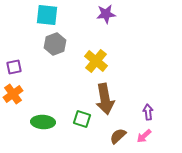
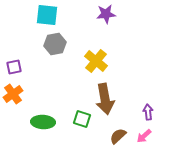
gray hexagon: rotated 10 degrees clockwise
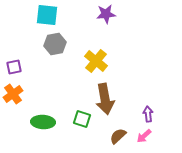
purple arrow: moved 2 px down
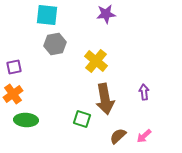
purple arrow: moved 4 px left, 22 px up
green ellipse: moved 17 px left, 2 px up
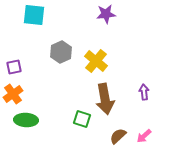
cyan square: moved 13 px left
gray hexagon: moved 6 px right, 8 px down; rotated 15 degrees counterclockwise
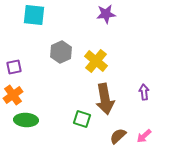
orange cross: moved 1 px down
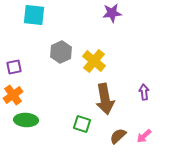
purple star: moved 6 px right, 1 px up
yellow cross: moved 2 px left
green square: moved 5 px down
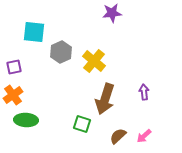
cyan square: moved 17 px down
brown arrow: rotated 28 degrees clockwise
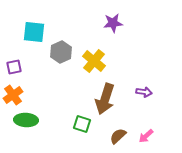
purple star: moved 1 px right, 10 px down
purple arrow: rotated 105 degrees clockwise
pink arrow: moved 2 px right
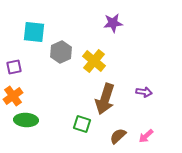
orange cross: moved 1 px down
